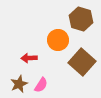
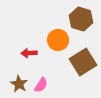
red arrow: moved 5 px up
brown square: moved 1 px right; rotated 16 degrees clockwise
brown star: rotated 18 degrees counterclockwise
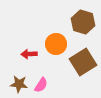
brown hexagon: moved 2 px right, 3 px down
orange circle: moved 2 px left, 4 px down
red arrow: moved 1 px down
brown star: rotated 24 degrees counterclockwise
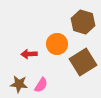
orange circle: moved 1 px right
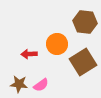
brown hexagon: moved 2 px right; rotated 10 degrees counterclockwise
pink semicircle: rotated 21 degrees clockwise
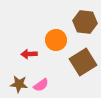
orange circle: moved 1 px left, 4 px up
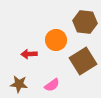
brown square: moved 1 px up
pink semicircle: moved 11 px right
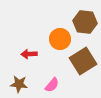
orange circle: moved 4 px right, 1 px up
pink semicircle: rotated 14 degrees counterclockwise
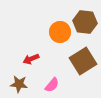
orange circle: moved 7 px up
red arrow: moved 2 px right, 5 px down; rotated 21 degrees counterclockwise
